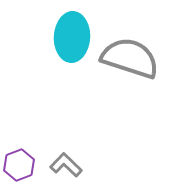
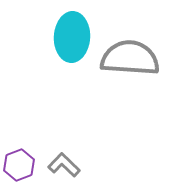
gray semicircle: rotated 14 degrees counterclockwise
gray L-shape: moved 2 px left
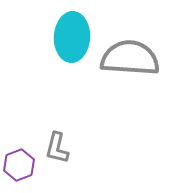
gray L-shape: moved 7 px left, 17 px up; rotated 120 degrees counterclockwise
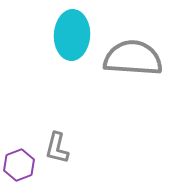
cyan ellipse: moved 2 px up
gray semicircle: moved 3 px right
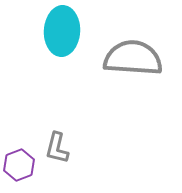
cyan ellipse: moved 10 px left, 4 px up
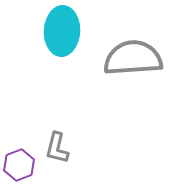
gray semicircle: rotated 8 degrees counterclockwise
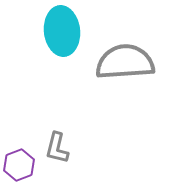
cyan ellipse: rotated 9 degrees counterclockwise
gray semicircle: moved 8 px left, 4 px down
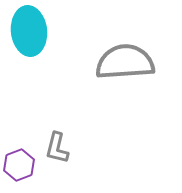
cyan ellipse: moved 33 px left
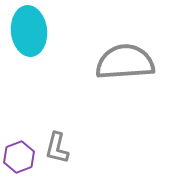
purple hexagon: moved 8 px up
